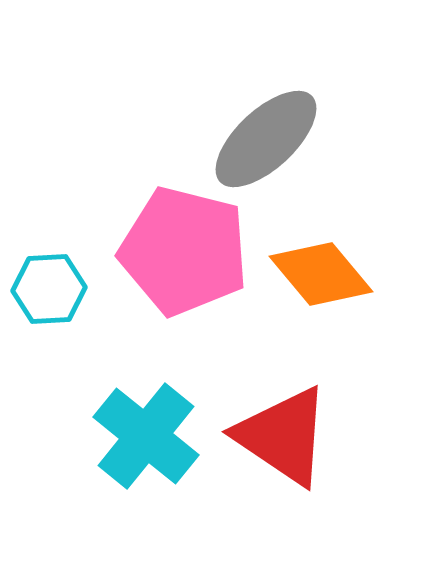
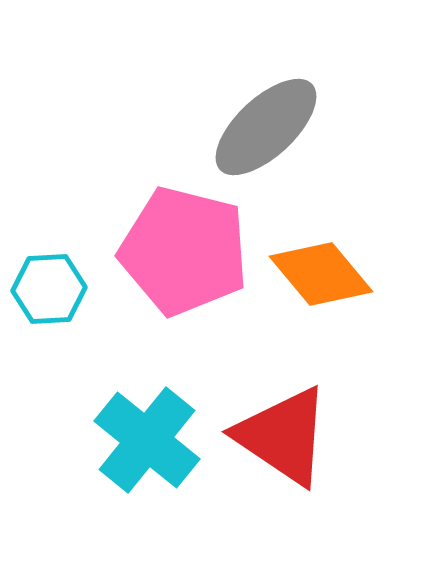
gray ellipse: moved 12 px up
cyan cross: moved 1 px right, 4 px down
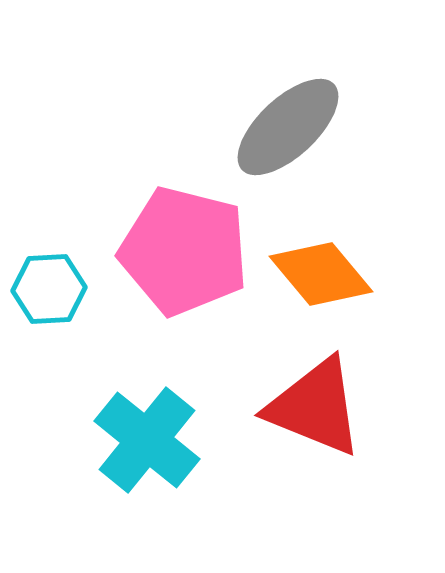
gray ellipse: moved 22 px right
red triangle: moved 32 px right, 29 px up; rotated 12 degrees counterclockwise
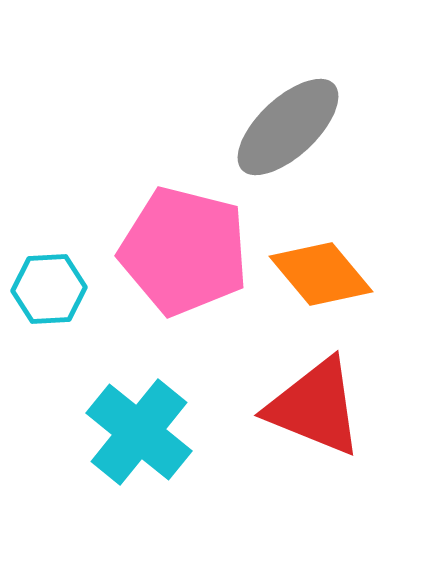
cyan cross: moved 8 px left, 8 px up
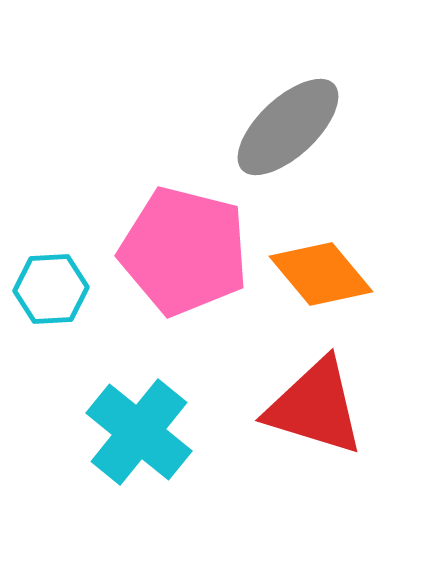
cyan hexagon: moved 2 px right
red triangle: rotated 5 degrees counterclockwise
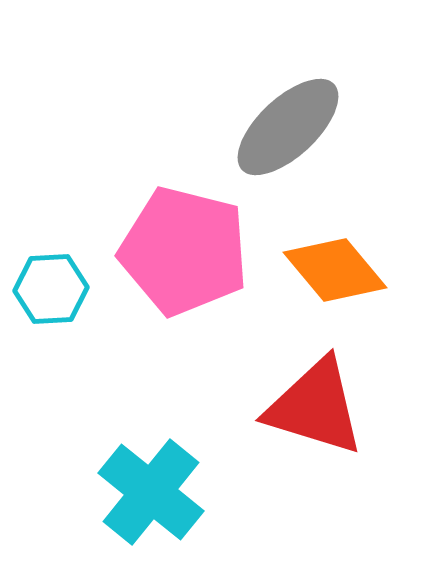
orange diamond: moved 14 px right, 4 px up
cyan cross: moved 12 px right, 60 px down
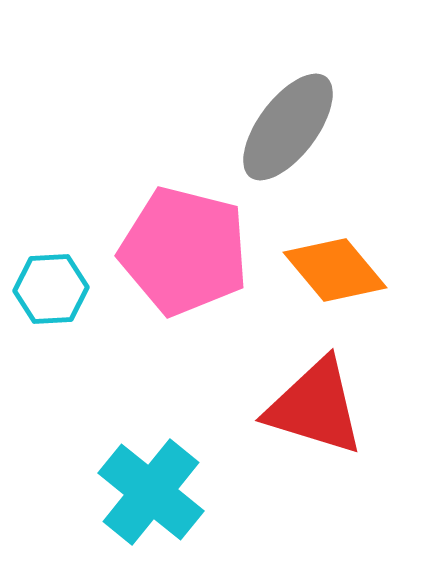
gray ellipse: rotated 10 degrees counterclockwise
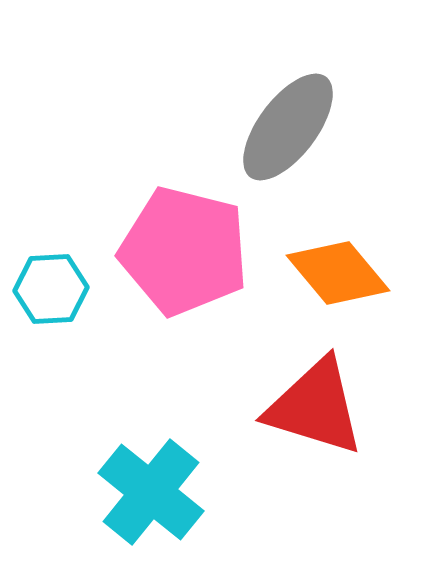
orange diamond: moved 3 px right, 3 px down
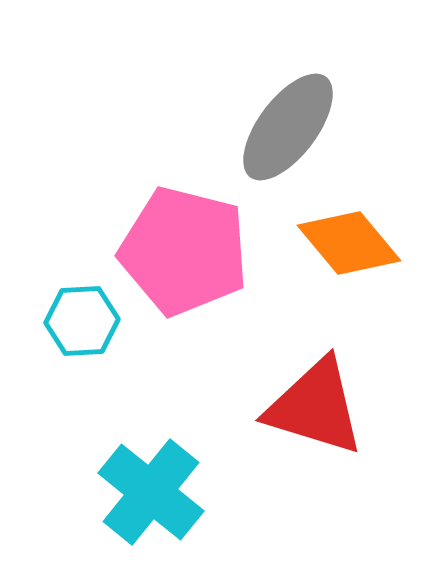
orange diamond: moved 11 px right, 30 px up
cyan hexagon: moved 31 px right, 32 px down
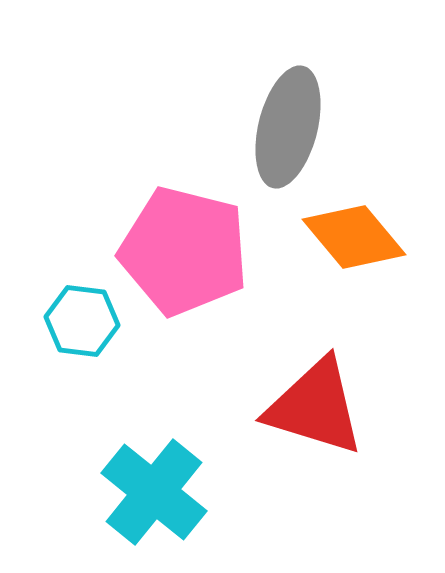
gray ellipse: rotated 23 degrees counterclockwise
orange diamond: moved 5 px right, 6 px up
cyan hexagon: rotated 10 degrees clockwise
cyan cross: moved 3 px right
